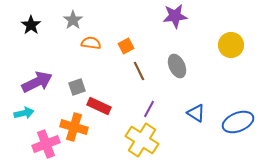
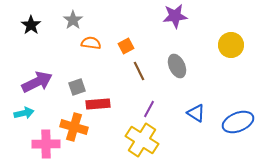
red rectangle: moved 1 px left, 2 px up; rotated 30 degrees counterclockwise
pink cross: rotated 20 degrees clockwise
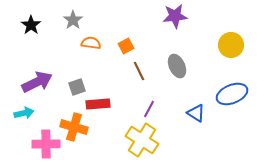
blue ellipse: moved 6 px left, 28 px up
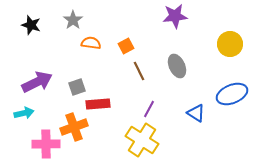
black star: rotated 18 degrees counterclockwise
yellow circle: moved 1 px left, 1 px up
orange cross: rotated 36 degrees counterclockwise
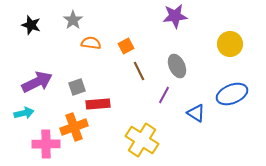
purple line: moved 15 px right, 14 px up
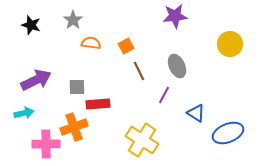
purple arrow: moved 1 px left, 2 px up
gray square: rotated 18 degrees clockwise
blue ellipse: moved 4 px left, 39 px down
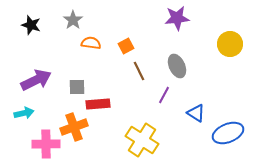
purple star: moved 2 px right, 2 px down
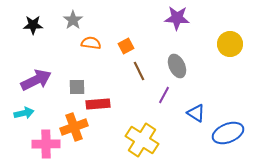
purple star: rotated 10 degrees clockwise
black star: moved 2 px right; rotated 18 degrees counterclockwise
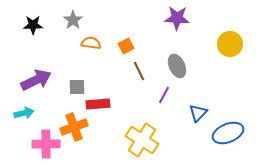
blue triangle: moved 2 px right; rotated 42 degrees clockwise
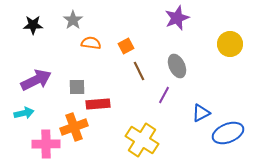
purple star: rotated 25 degrees counterclockwise
blue triangle: moved 3 px right; rotated 18 degrees clockwise
